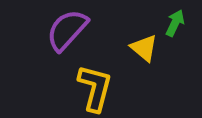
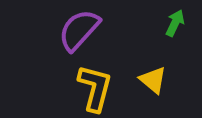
purple semicircle: moved 12 px right
yellow triangle: moved 9 px right, 32 px down
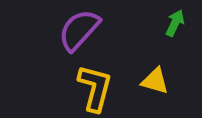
yellow triangle: moved 2 px right, 1 px down; rotated 24 degrees counterclockwise
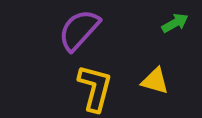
green arrow: rotated 36 degrees clockwise
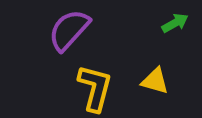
purple semicircle: moved 10 px left
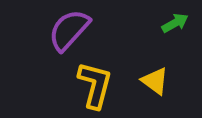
yellow triangle: rotated 20 degrees clockwise
yellow L-shape: moved 3 px up
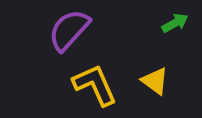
yellow L-shape: rotated 39 degrees counterclockwise
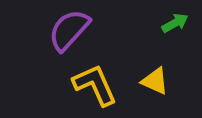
yellow triangle: rotated 12 degrees counterclockwise
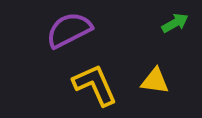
purple semicircle: rotated 21 degrees clockwise
yellow triangle: rotated 16 degrees counterclockwise
